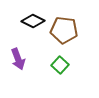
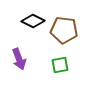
purple arrow: moved 1 px right
green square: rotated 36 degrees clockwise
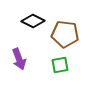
brown pentagon: moved 1 px right, 4 px down
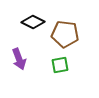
black diamond: moved 1 px down
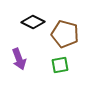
brown pentagon: rotated 8 degrees clockwise
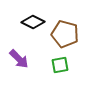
purple arrow: rotated 25 degrees counterclockwise
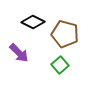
purple arrow: moved 6 px up
green square: rotated 30 degrees counterclockwise
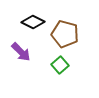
purple arrow: moved 2 px right, 1 px up
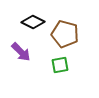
green square: rotated 30 degrees clockwise
